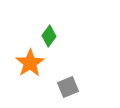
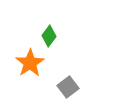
gray square: rotated 15 degrees counterclockwise
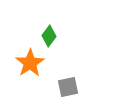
gray square: rotated 25 degrees clockwise
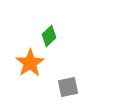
green diamond: rotated 10 degrees clockwise
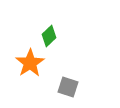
gray square: rotated 30 degrees clockwise
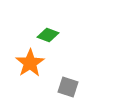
green diamond: moved 1 px left, 1 px up; rotated 65 degrees clockwise
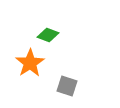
gray square: moved 1 px left, 1 px up
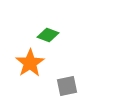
gray square: rotated 30 degrees counterclockwise
